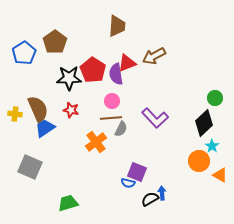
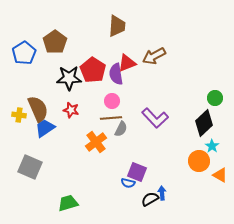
yellow cross: moved 4 px right, 1 px down
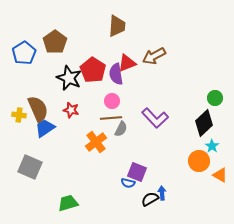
black star: rotated 25 degrees clockwise
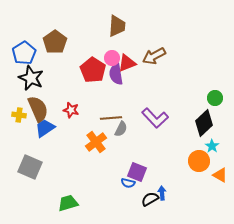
black star: moved 38 px left
pink circle: moved 43 px up
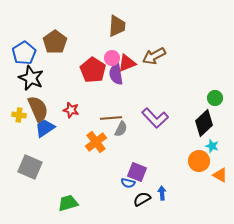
cyan star: rotated 16 degrees counterclockwise
black semicircle: moved 8 px left
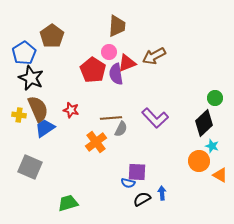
brown pentagon: moved 3 px left, 6 px up
pink circle: moved 3 px left, 6 px up
purple square: rotated 18 degrees counterclockwise
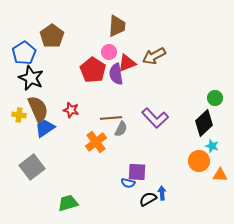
gray square: moved 2 px right; rotated 30 degrees clockwise
orange triangle: rotated 28 degrees counterclockwise
black semicircle: moved 6 px right
